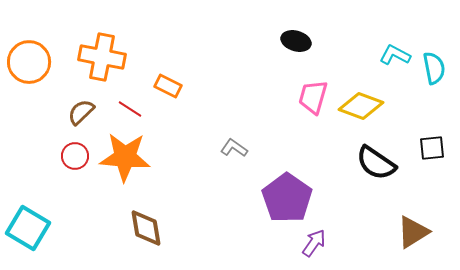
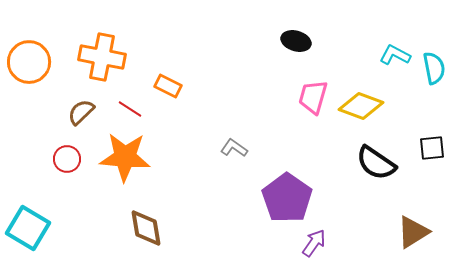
red circle: moved 8 px left, 3 px down
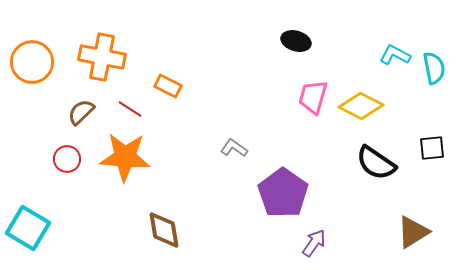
orange circle: moved 3 px right
yellow diamond: rotated 6 degrees clockwise
purple pentagon: moved 4 px left, 5 px up
brown diamond: moved 18 px right, 2 px down
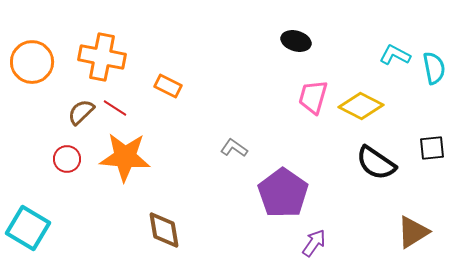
red line: moved 15 px left, 1 px up
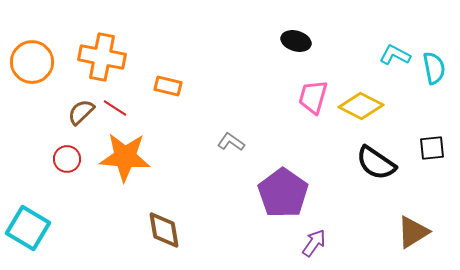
orange rectangle: rotated 12 degrees counterclockwise
gray L-shape: moved 3 px left, 6 px up
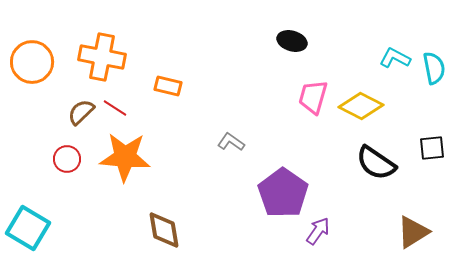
black ellipse: moved 4 px left
cyan L-shape: moved 3 px down
purple arrow: moved 4 px right, 12 px up
